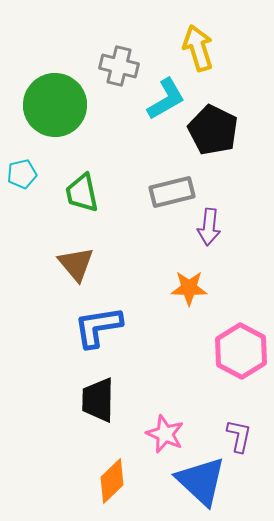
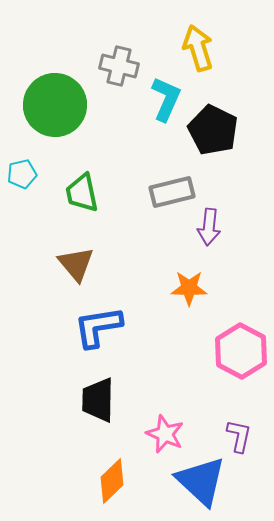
cyan L-shape: rotated 36 degrees counterclockwise
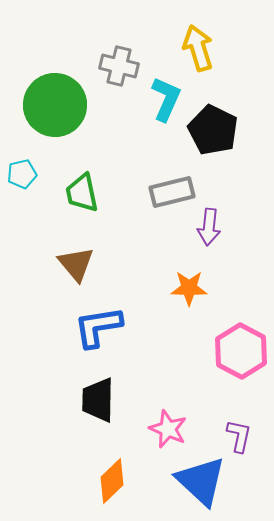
pink star: moved 3 px right, 5 px up
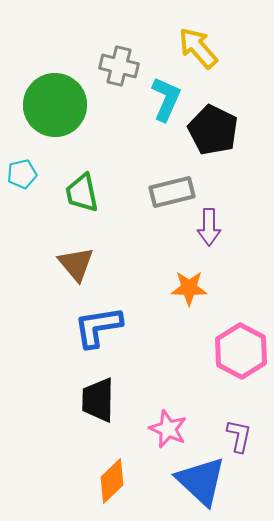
yellow arrow: rotated 24 degrees counterclockwise
purple arrow: rotated 6 degrees counterclockwise
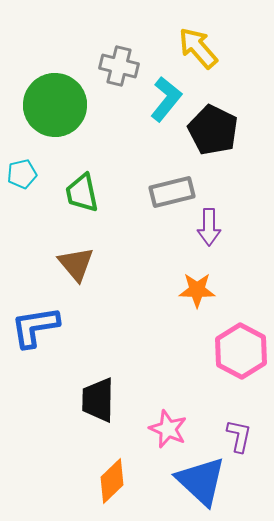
cyan L-shape: rotated 15 degrees clockwise
orange star: moved 8 px right, 2 px down
blue L-shape: moved 63 px left
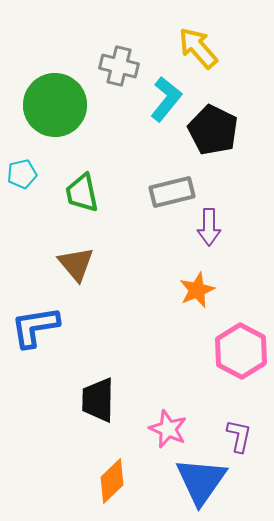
orange star: rotated 24 degrees counterclockwise
blue triangle: rotated 22 degrees clockwise
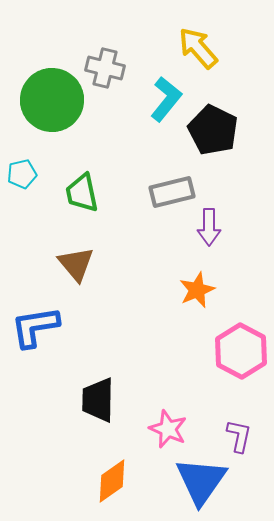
gray cross: moved 14 px left, 2 px down
green circle: moved 3 px left, 5 px up
orange diamond: rotated 9 degrees clockwise
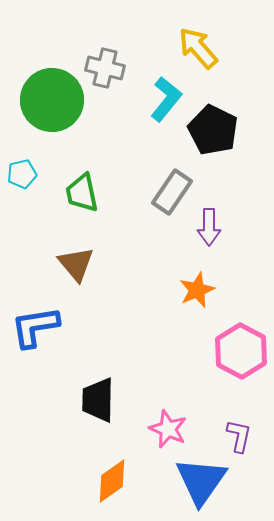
gray rectangle: rotated 42 degrees counterclockwise
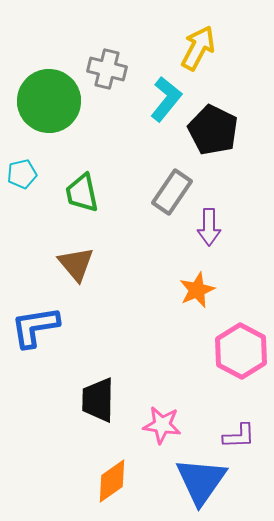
yellow arrow: rotated 69 degrees clockwise
gray cross: moved 2 px right, 1 px down
green circle: moved 3 px left, 1 px down
pink star: moved 6 px left, 4 px up; rotated 15 degrees counterclockwise
purple L-shape: rotated 76 degrees clockwise
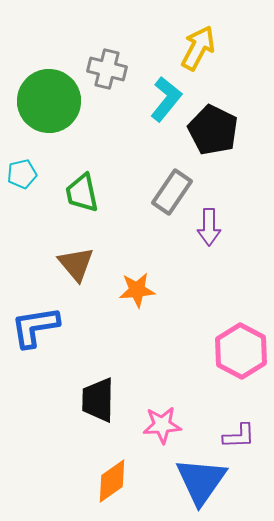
orange star: moved 60 px left; rotated 18 degrees clockwise
pink star: rotated 12 degrees counterclockwise
